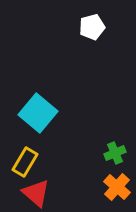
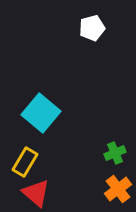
white pentagon: moved 1 px down
cyan square: moved 3 px right
orange cross: moved 1 px right, 2 px down; rotated 12 degrees clockwise
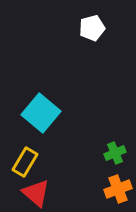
orange cross: rotated 16 degrees clockwise
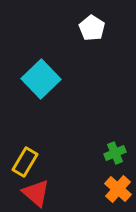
white pentagon: rotated 25 degrees counterclockwise
cyan square: moved 34 px up; rotated 6 degrees clockwise
orange cross: rotated 28 degrees counterclockwise
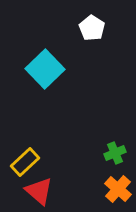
cyan square: moved 4 px right, 10 px up
yellow rectangle: rotated 16 degrees clockwise
red triangle: moved 3 px right, 2 px up
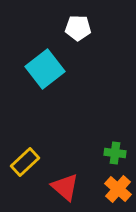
white pentagon: moved 14 px left; rotated 30 degrees counterclockwise
cyan square: rotated 6 degrees clockwise
green cross: rotated 30 degrees clockwise
red triangle: moved 26 px right, 4 px up
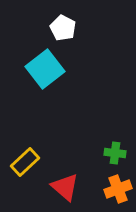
white pentagon: moved 15 px left; rotated 25 degrees clockwise
orange cross: rotated 28 degrees clockwise
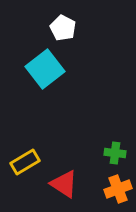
yellow rectangle: rotated 12 degrees clockwise
red triangle: moved 1 px left, 3 px up; rotated 8 degrees counterclockwise
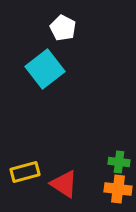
green cross: moved 4 px right, 9 px down
yellow rectangle: moved 10 px down; rotated 16 degrees clockwise
orange cross: rotated 28 degrees clockwise
